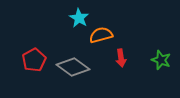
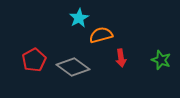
cyan star: rotated 12 degrees clockwise
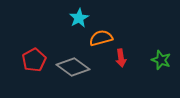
orange semicircle: moved 3 px down
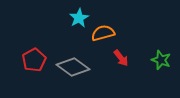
orange semicircle: moved 2 px right, 5 px up
red arrow: rotated 30 degrees counterclockwise
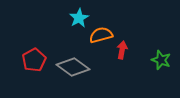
orange semicircle: moved 2 px left, 2 px down
red arrow: moved 1 px right, 8 px up; rotated 132 degrees counterclockwise
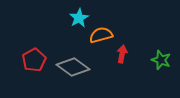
red arrow: moved 4 px down
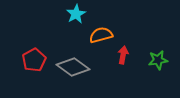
cyan star: moved 3 px left, 4 px up
red arrow: moved 1 px right, 1 px down
green star: moved 3 px left; rotated 30 degrees counterclockwise
